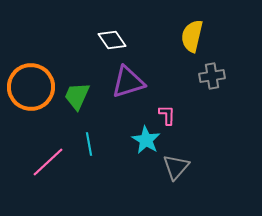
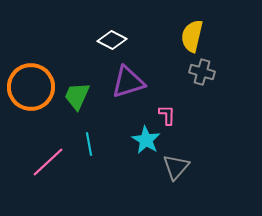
white diamond: rotated 28 degrees counterclockwise
gray cross: moved 10 px left, 4 px up; rotated 25 degrees clockwise
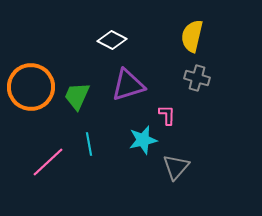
gray cross: moved 5 px left, 6 px down
purple triangle: moved 3 px down
cyan star: moved 3 px left; rotated 28 degrees clockwise
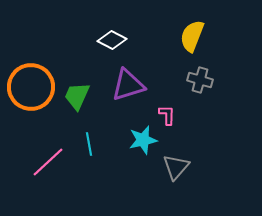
yellow semicircle: rotated 8 degrees clockwise
gray cross: moved 3 px right, 2 px down
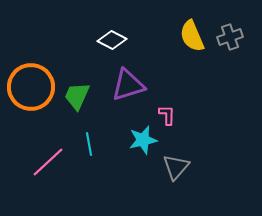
yellow semicircle: rotated 44 degrees counterclockwise
gray cross: moved 30 px right, 43 px up; rotated 35 degrees counterclockwise
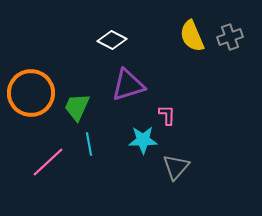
orange circle: moved 6 px down
green trapezoid: moved 11 px down
cyan star: rotated 12 degrees clockwise
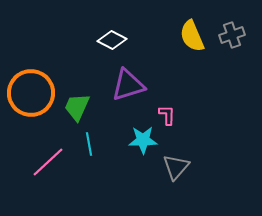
gray cross: moved 2 px right, 2 px up
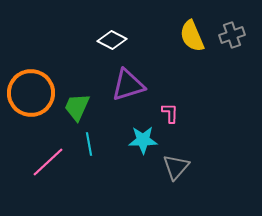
pink L-shape: moved 3 px right, 2 px up
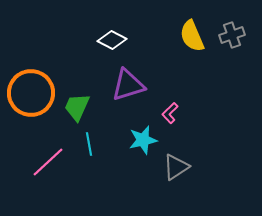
pink L-shape: rotated 135 degrees counterclockwise
cyan star: rotated 12 degrees counterclockwise
gray triangle: rotated 16 degrees clockwise
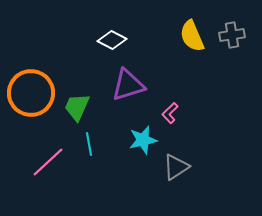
gray cross: rotated 10 degrees clockwise
